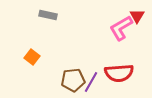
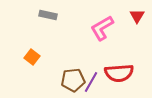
pink L-shape: moved 19 px left
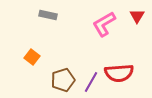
pink L-shape: moved 2 px right, 4 px up
brown pentagon: moved 10 px left; rotated 10 degrees counterclockwise
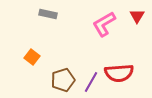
gray rectangle: moved 1 px up
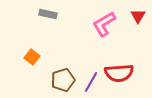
red triangle: moved 1 px right
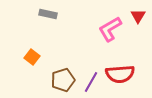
pink L-shape: moved 6 px right, 5 px down
red semicircle: moved 1 px right, 1 px down
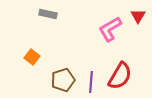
red semicircle: moved 2 px down; rotated 56 degrees counterclockwise
purple line: rotated 25 degrees counterclockwise
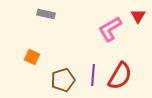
gray rectangle: moved 2 px left
orange square: rotated 14 degrees counterclockwise
purple line: moved 2 px right, 7 px up
